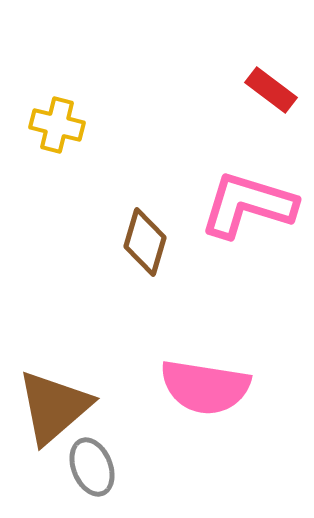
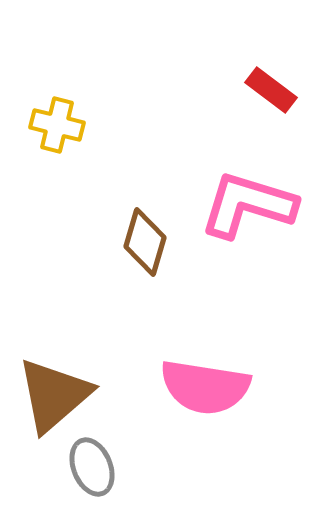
brown triangle: moved 12 px up
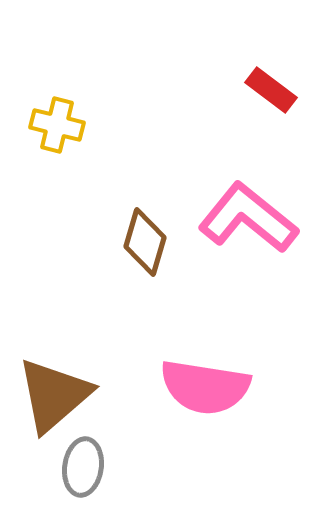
pink L-shape: moved 13 px down; rotated 22 degrees clockwise
gray ellipse: moved 9 px left; rotated 30 degrees clockwise
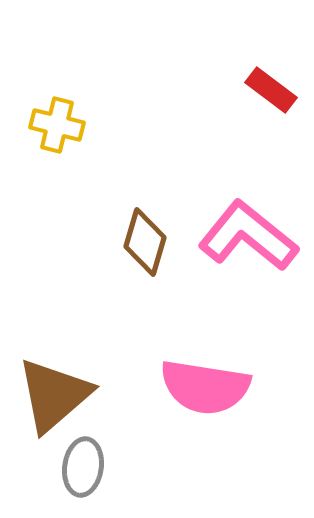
pink L-shape: moved 18 px down
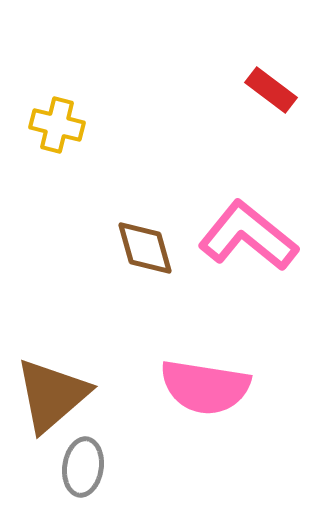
brown diamond: moved 6 px down; rotated 32 degrees counterclockwise
brown triangle: moved 2 px left
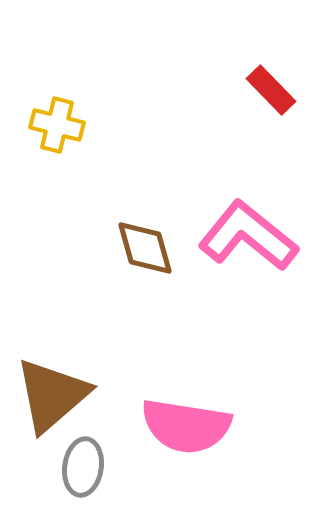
red rectangle: rotated 9 degrees clockwise
pink semicircle: moved 19 px left, 39 px down
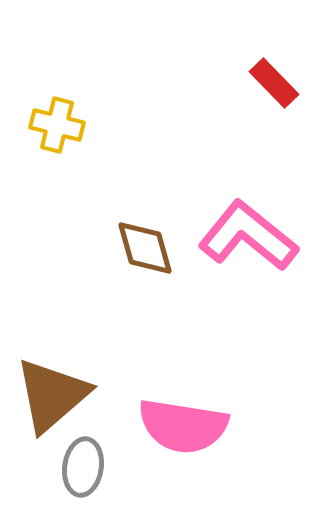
red rectangle: moved 3 px right, 7 px up
pink semicircle: moved 3 px left
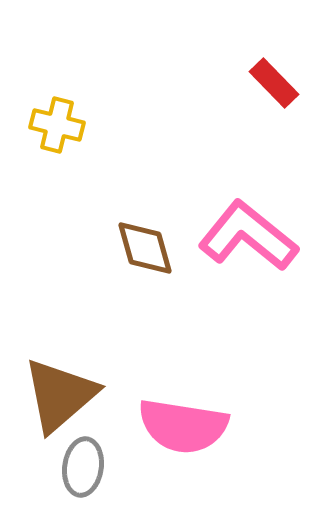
brown triangle: moved 8 px right
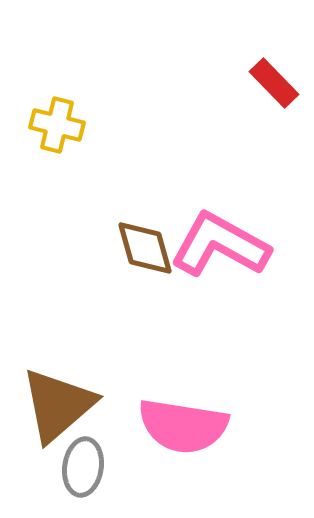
pink L-shape: moved 28 px left, 9 px down; rotated 10 degrees counterclockwise
brown triangle: moved 2 px left, 10 px down
